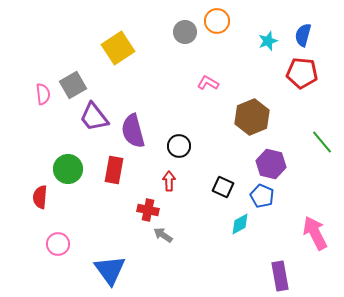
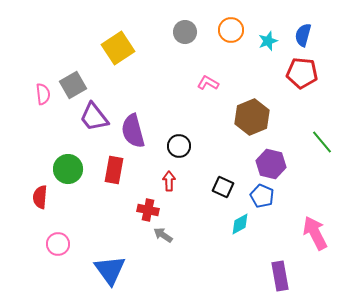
orange circle: moved 14 px right, 9 px down
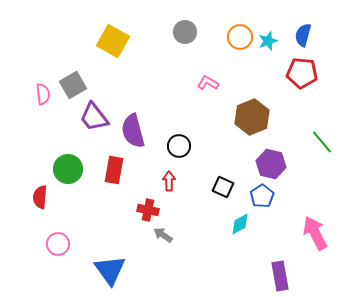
orange circle: moved 9 px right, 7 px down
yellow square: moved 5 px left, 7 px up; rotated 28 degrees counterclockwise
blue pentagon: rotated 15 degrees clockwise
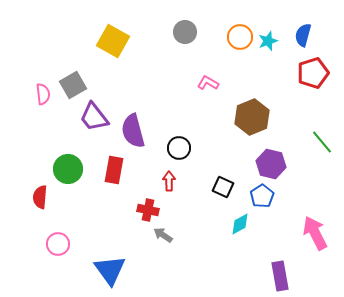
red pentagon: moved 11 px right; rotated 24 degrees counterclockwise
black circle: moved 2 px down
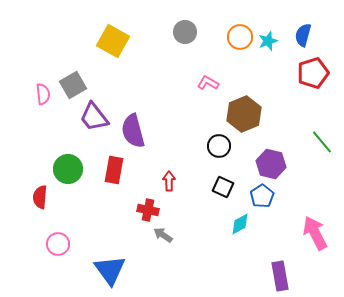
brown hexagon: moved 8 px left, 3 px up
black circle: moved 40 px right, 2 px up
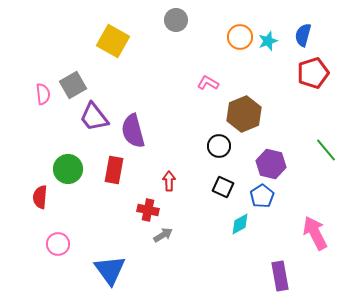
gray circle: moved 9 px left, 12 px up
green line: moved 4 px right, 8 px down
gray arrow: rotated 114 degrees clockwise
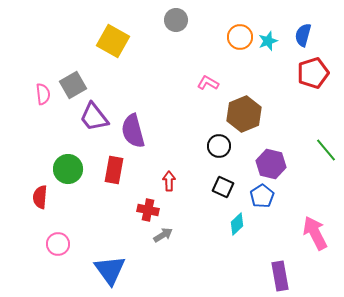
cyan diamond: moved 3 px left; rotated 15 degrees counterclockwise
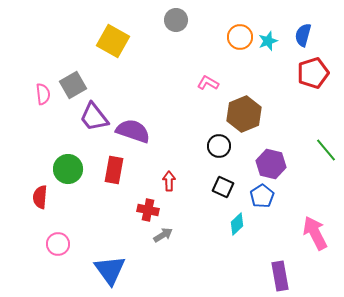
purple semicircle: rotated 124 degrees clockwise
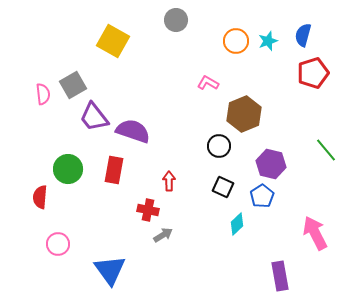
orange circle: moved 4 px left, 4 px down
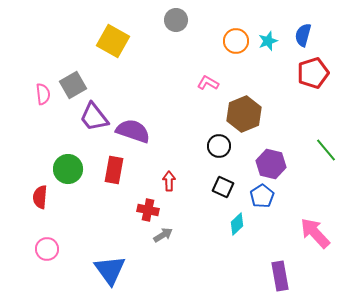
pink arrow: rotated 16 degrees counterclockwise
pink circle: moved 11 px left, 5 px down
